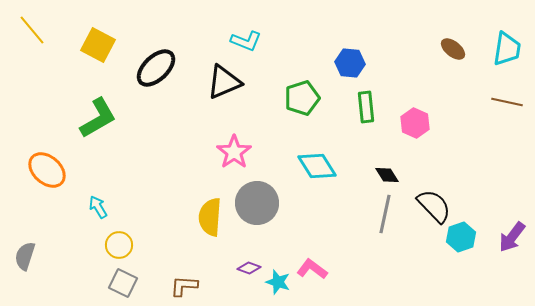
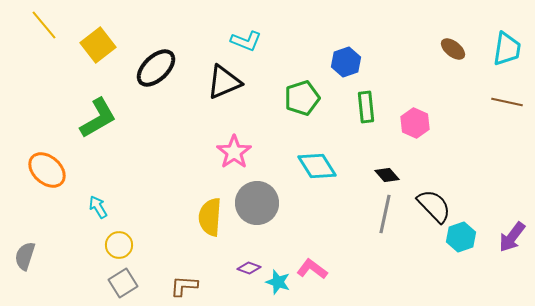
yellow line: moved 12 px right, 5 px up
yellow square: rotated 24 degrees clockwise
blue hexagon: moved 4 px left, 1 px up; rotated 24 degrees counterclockwise
black diamond: rotated 10 degrees counterclockwise
gray square: rotated 32 degrees clockwise
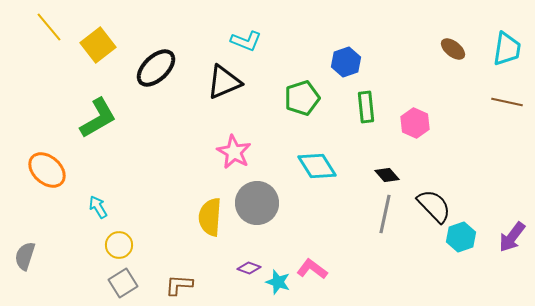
yellow line: moved 5 px right, 2 px down
pink star: rotated 8 degrees counterclockwise
brown L-shape: moved 5 px left, 1 px up
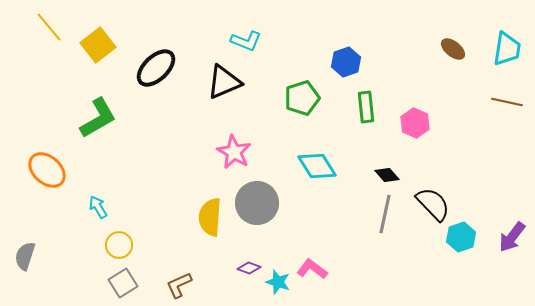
black semicircle: moved 1 px left, 2 px up
brown L-shape: rotated 28 degrees counterclockwise
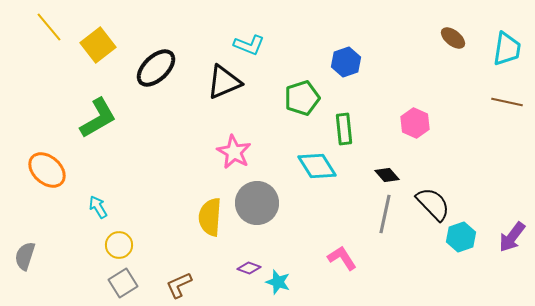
cyan L-shape: moved 3 px right, 4 px down
brown ellipse: moved 11 px up
green rectangle: moved 22 px left, 22 px down
pink L-shape: moved 30 px right, 11 px up; rotated 20 degrees clockwise
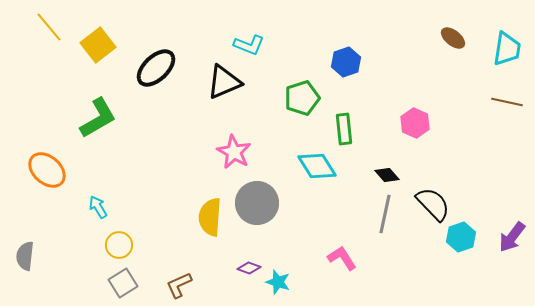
gray semicircle: rotated 12 degrees counterclockwise
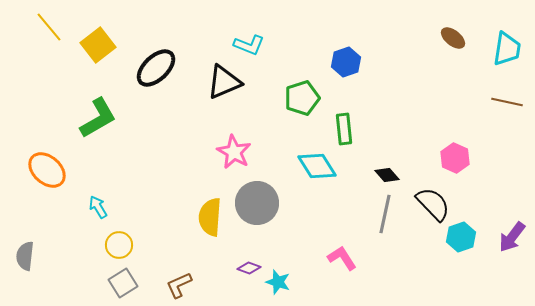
pink hexagon: moved 40 px right, 35 px down
